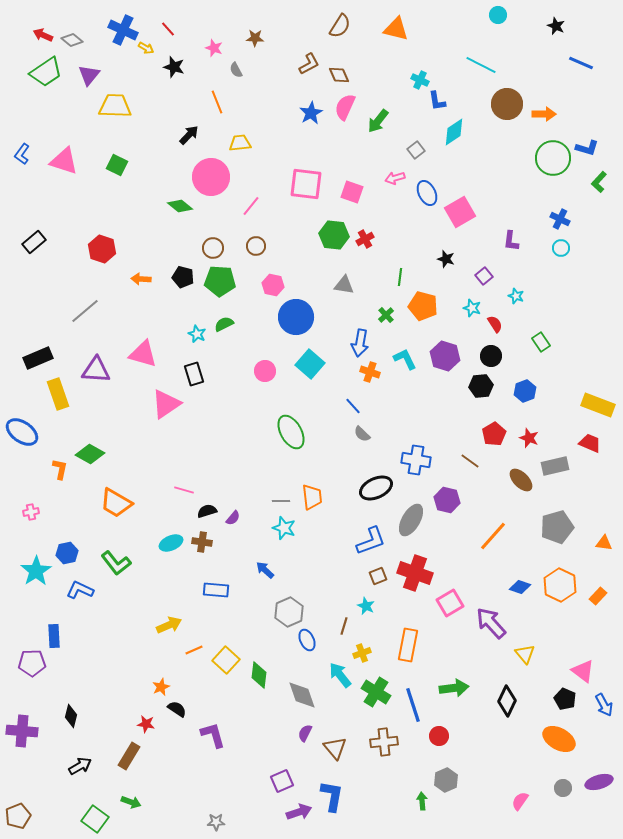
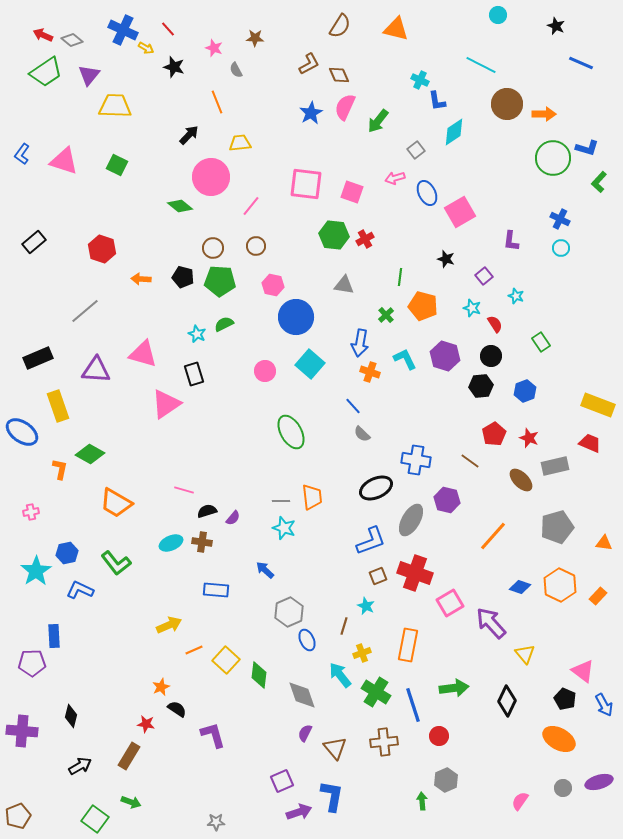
yellow rectangle at (58, 394): moved 12 px down
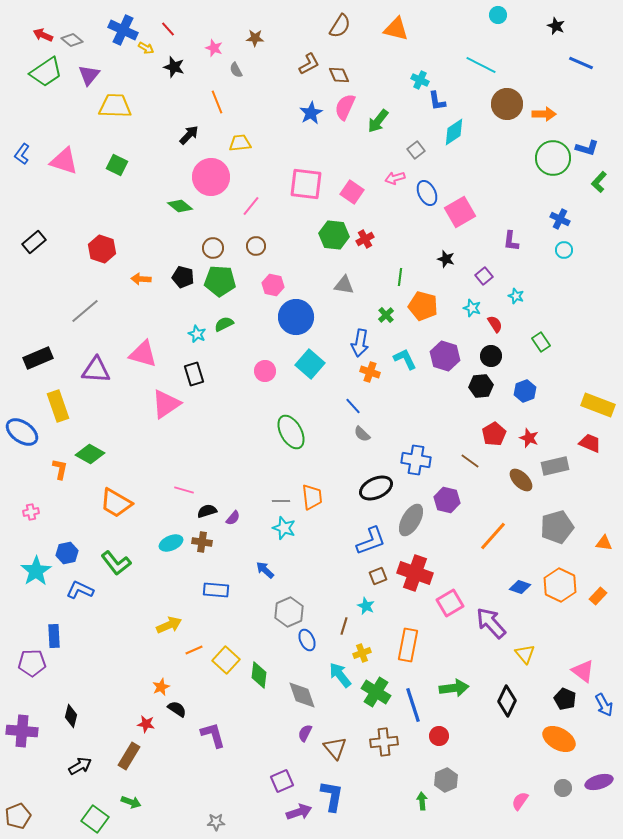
pink square at (352, 192): rotated 15 degrees clockwise
cyan circle at (561, 248): moved 3 px right, 2 px down
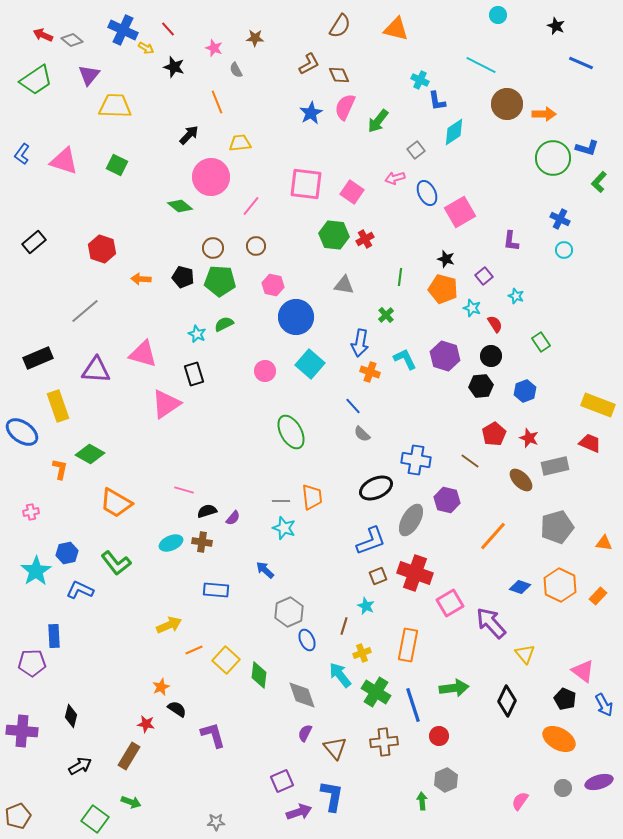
green trapezoid at (46, 72): moved 10 px left, 8 px down
orange pentagon at (423, 306): moved 20 px right, 17 px up
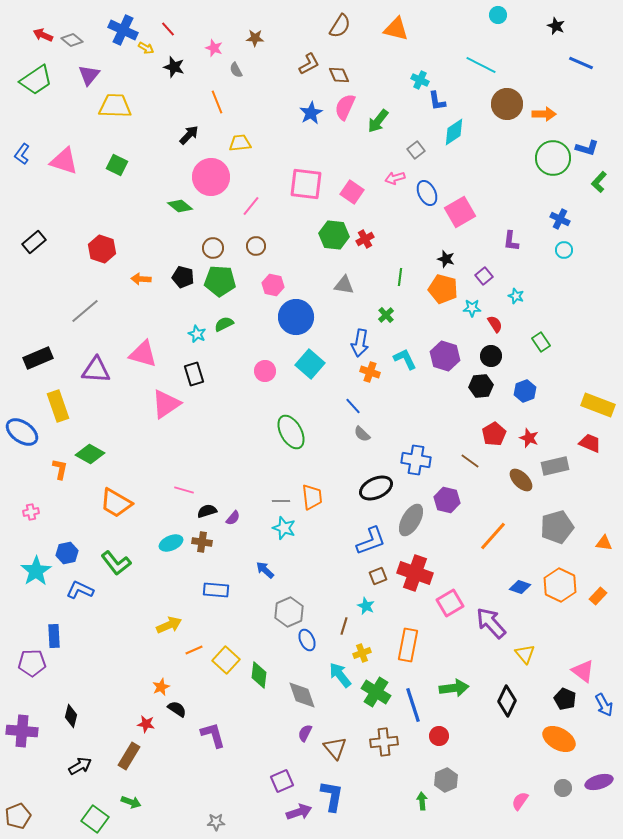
cyan star at (472, 308): rotated 18 degrees counterclockwise
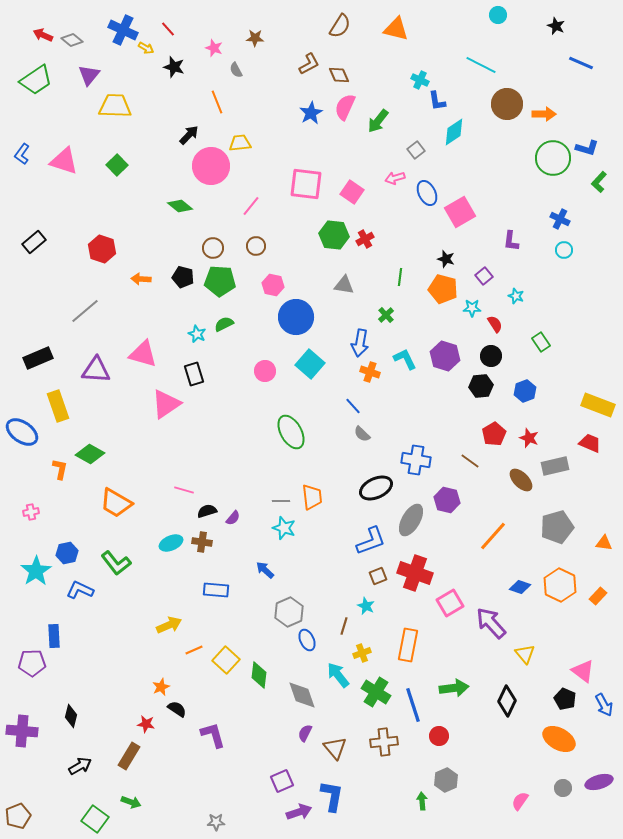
green square at (117, 165): rotated 20 degrees clockwise
pink circle at (211, 177): moved 11 px up
cyan arrow at (340, 675): moved 2 px left
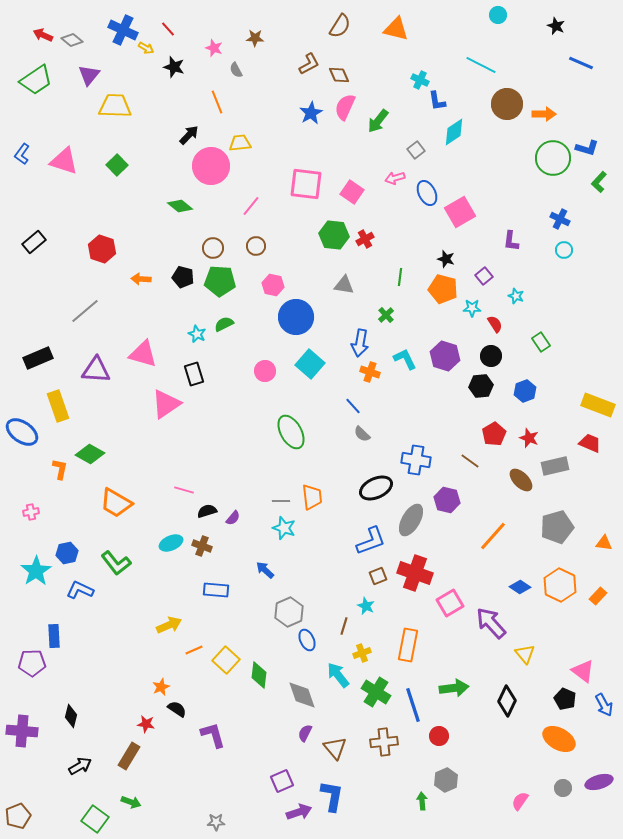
brown cross at (202, 542): moved 4 px down; rotated 12 degrees clockwise
blue diamond at (520, 587): rotated 15 degrees clockwise
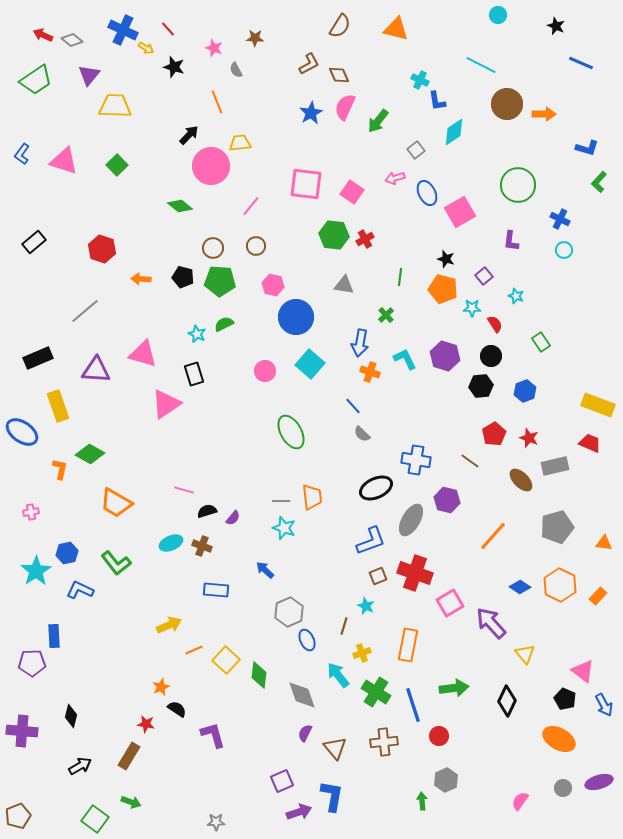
green circle at (553, 158): moved 35 px left, 27 px down
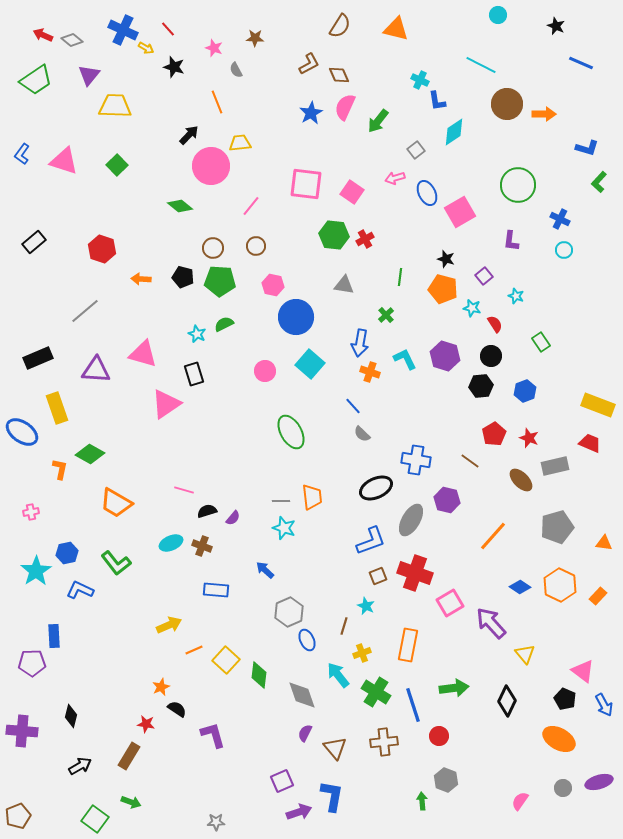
cyan star at (472, 308): rotated 12 degrees clockwise
yellow rectangle at (58, 406): moved 1 px left, 2 px down
gray hexagon at (446, 780): rotated 15 degrees counterclockwise
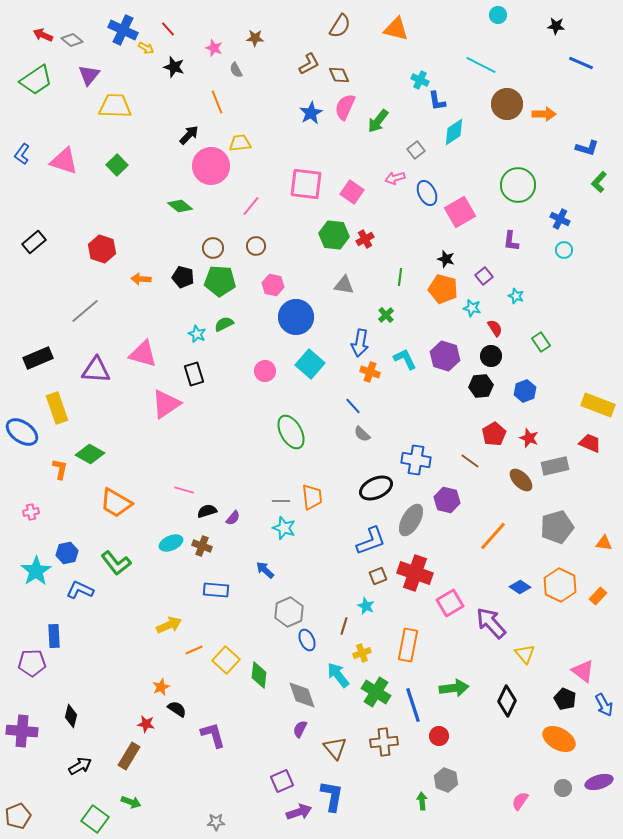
black star at (556, 26): rotated 18 degrees counterclockwise
red semicircle at (495, 324): moved 4 px down
purple semicircle at (305, 733): moved 5 px left, 4 px up
